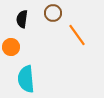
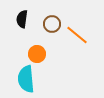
brown circle: moved 1 px left, 11 px down
orange line: rotated 15 degrees counterclockwise
orange circle: moved 26 px right, 7 px down
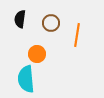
black semicircle: moved 2 px left
brown circle: moved 1 px left, 1 px up
orange line: rotated 60 degrees clockwise
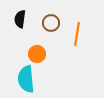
orange line: moved 1 px up
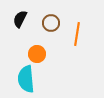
black semicircle: rotated 18 degrees clockwise
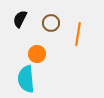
orange line: moved 1 px right
